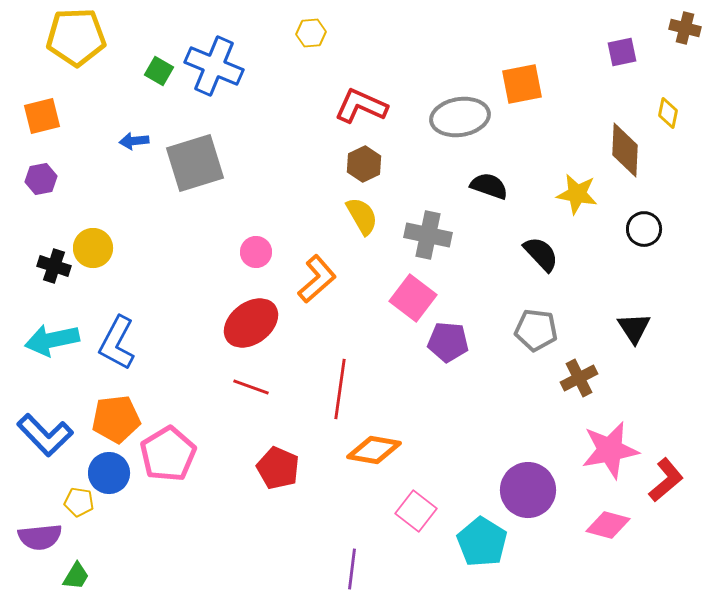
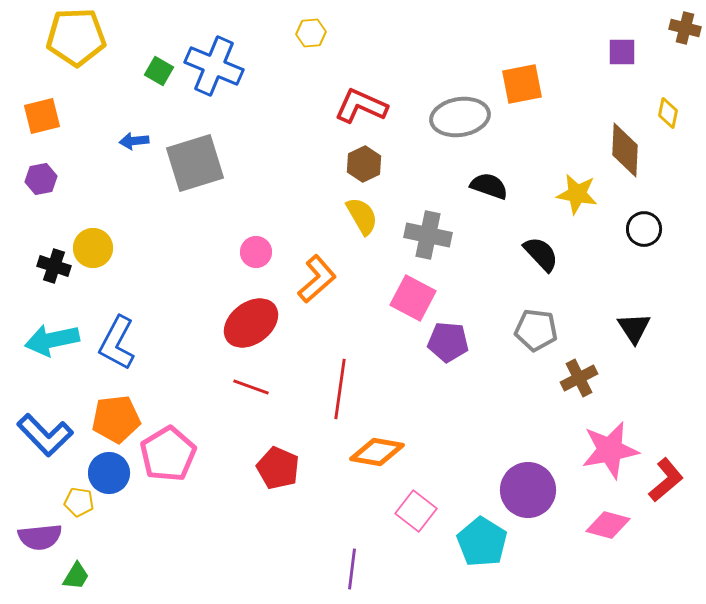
purple square at (622, 52): rotated 12 degrees clockwise
pink square at (413, 298): rotated 9 degrees counterclockwise
orange diamond at (374, 450): moved 3 px right, 2 px down
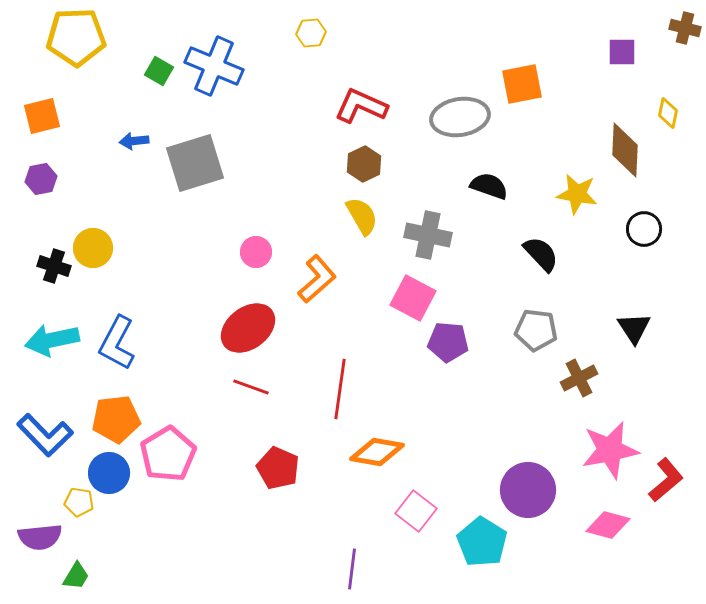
red ellipse at (251, 323): moved 3 px left, 5 px down
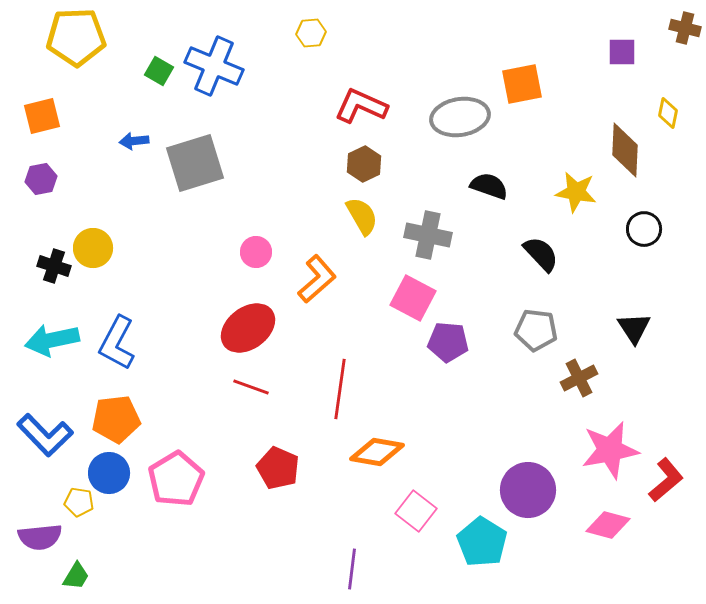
yellow star at (577, 194): moved 1 px left, 2 px up
pink pentagon at (168, 454): moved 8 px right, 25 px down
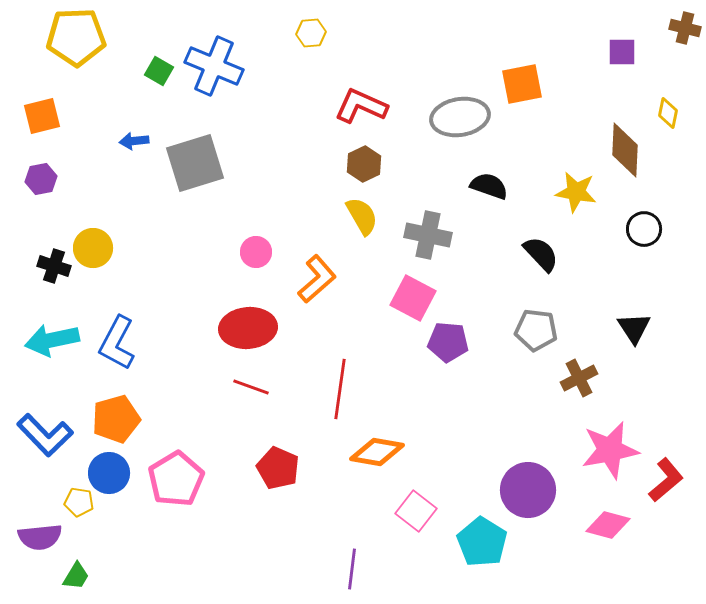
red ellipse at (248, 328): rotated 32 degrees clockwise
orange pentagon at (116, 419): rotated 9 degrees counterclockwise
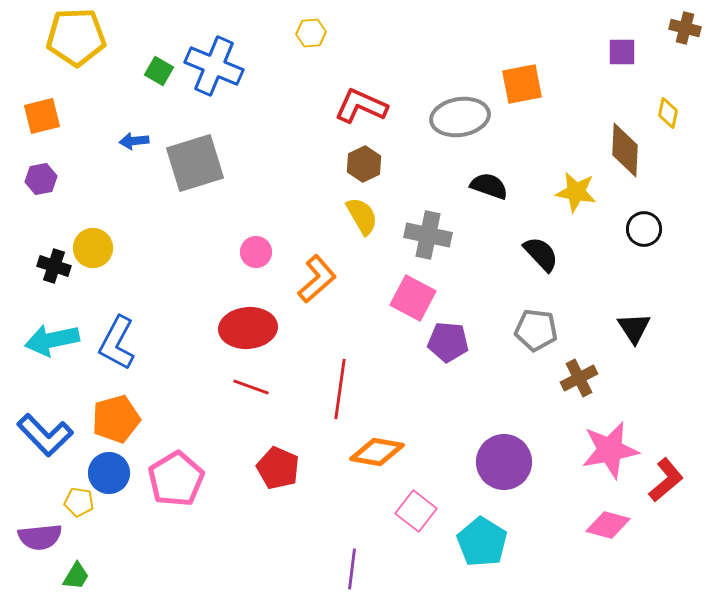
purple circle at (528, 490): moved 24 px left, 28 px up
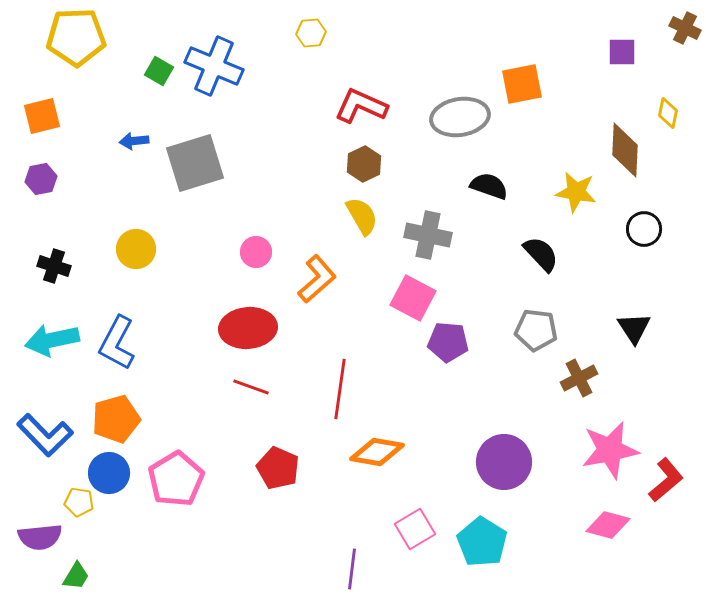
brown cross at (685, 28): rotated 12 degrees clockwise
yellow circle at (93, 248): moved 43 px right, 1 px down
pink square at (416, 511): moved 1 px left, 18 px down; rotated 21 degrees clockwise
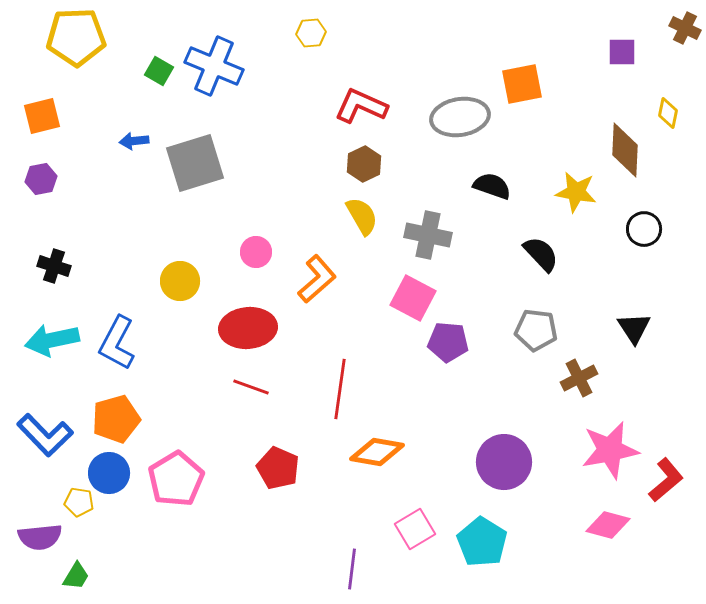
black semicircle at (489, 186): moved 3 px right
yellow circle at (136, 249): moved 44 px right, 32 px down
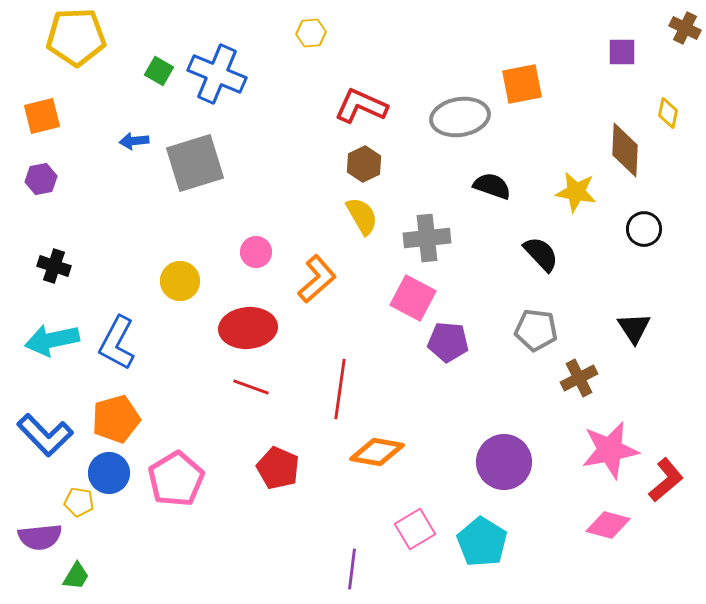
blue cross at (214, 66): moved 3 px right, 8 px down
gray cross at (428, 235): moved 1 px left, 3 px down; rotated 18 degrees counterclockwise
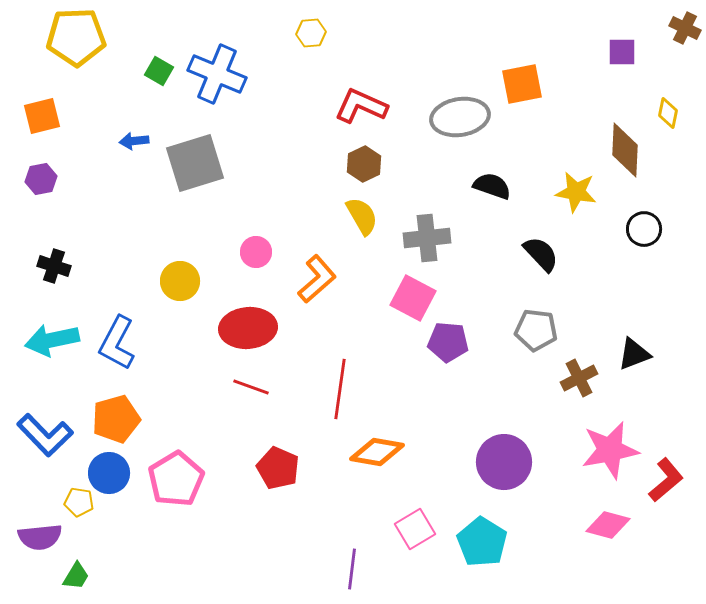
black triangle at (634, 328): moved 26 px down; rotated 42 degrees clockwise
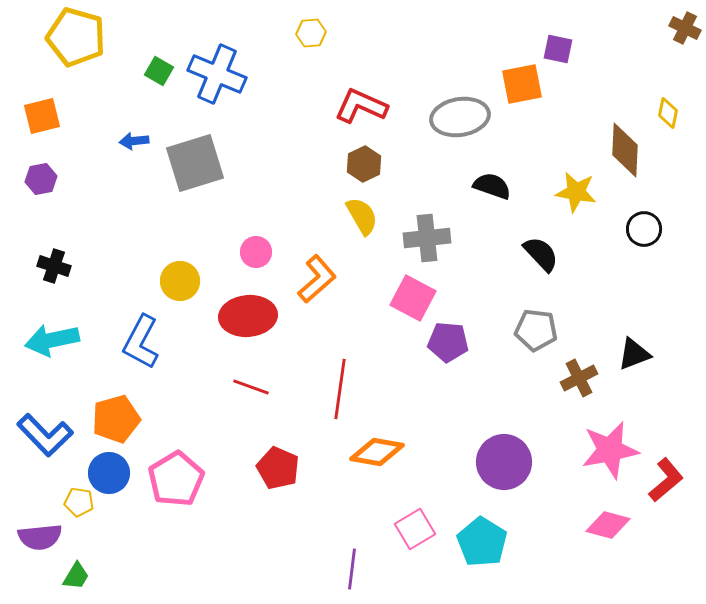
yellow pentagon at (76, 37): rotated 18 degrees clockwise
purple square at (622, 52): moved 64 px left, 3 px up; rotated 12 degrees clockwise
red ellipse at (248, 328): moved 12 px up
blue L-shape at (117, 343): moved 24 px right, 1 px up
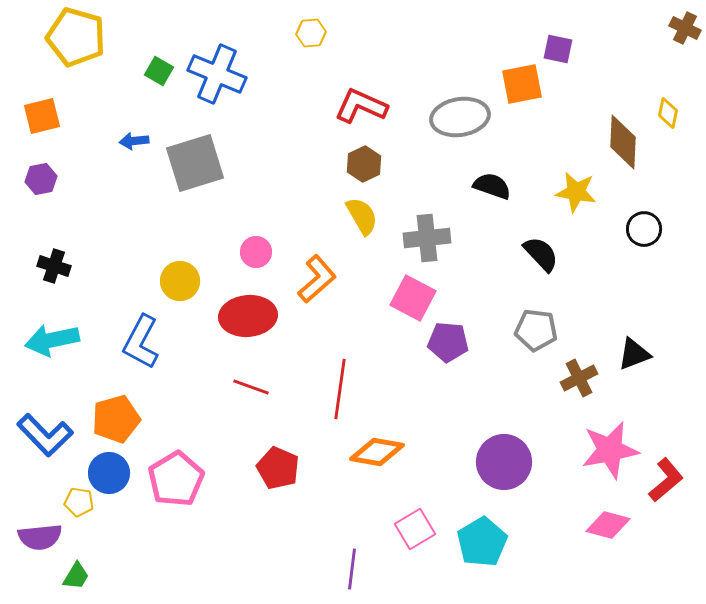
brown diamond at (625, 150): moved 2 px left, 8 px up
cyan pentagon at (482, 542): rotated 9 degrees clockwise
